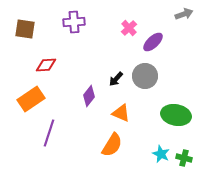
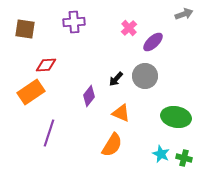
orange rectangle: moved 7 px up
green ellipse: moved 2 px down
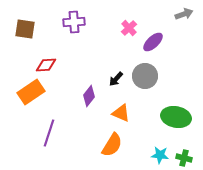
cyan star: moved 1 px left, 1 px down; rotated 18 degrees counterclockwise
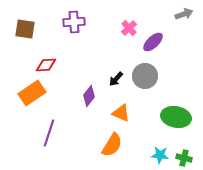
orange rectangle: moved 1 px right, 1 px down
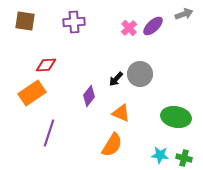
brown square: moved 8 px up
purple ellipse: moved 16 px up
gray circle: moved 5 px left, 2 px up
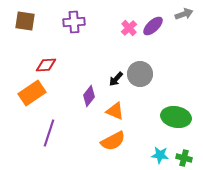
orange triangle: moved 6 px left, 2 px up
orange semicircle: moved 1 px right, 4 px up; rotated 30 degrees clockwise
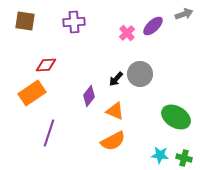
pink cross: moved 2 px left, 5 px down
green ellipse: rotated 20 degrees clockwise
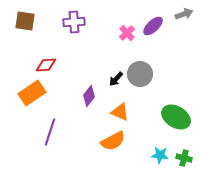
orange triangle: moved 5 px right, 1 px down
purple line: moved 1 px right, 1 px up
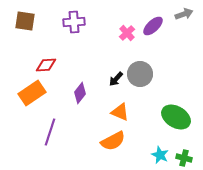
purple diamond: moved 9 px left, 3 px up
cyan star: rotated 18 degrees clockwise
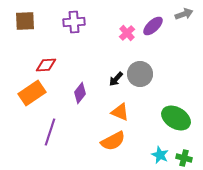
brown square: rotated 10 degrees counterclockwise
green ellipse: moved 1 px down
